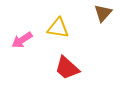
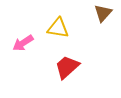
pink arrow: moved 1 px right, 3 px down
red trapezoid: moved 1 px up; rotated 96 degrees clockwise
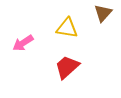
yellow triangle: moved 9 px right
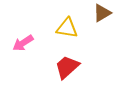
brown triangle: moved 1 px left; rotated 18 degrees clockwise
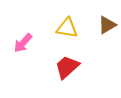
brown triangle: moved 5 px right, 12 px down
pink arrow: rotated 15 degrees counterclockwise
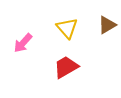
yellow triangle: rotated 40 degrees clockwise
red trapezoid: moved 1 px left; rotated 12 degrees clockwise
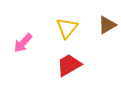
yellow triangle: rotated 20 degrees clockwise
red trapezoid: moved 3 px right, 2 px up
